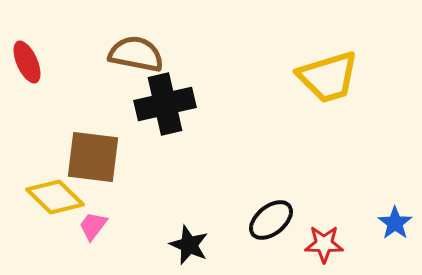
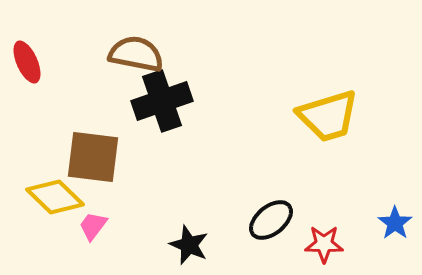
yellow trapezoid: moved 39 px down
black cross: moved 3 px left, 3 px up; rotated 6 degrees counterclockwise
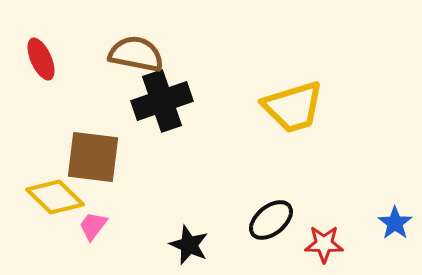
red ellipse: moved 14 px right, 3 px up
yellow trapezoid: moved 35 px left, 9 px up
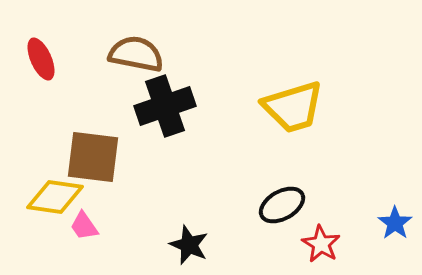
black cross: moved 3 px right, 5 px down
yellow diamond: rotated 36 degrees counterclockwise
black ellipse: moved 11 px right, 15 px up; rotated 9 degrees clockwise
pink trapezoid: moved 9 px left; rotated 72 degrees counterclockwise
red star: moved 3 px left; rotated 30 degrees clockwise
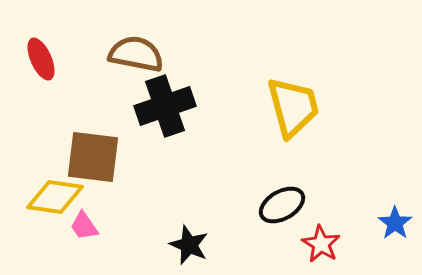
yellow trapezoid: rotated 88 degrees counterclockwise
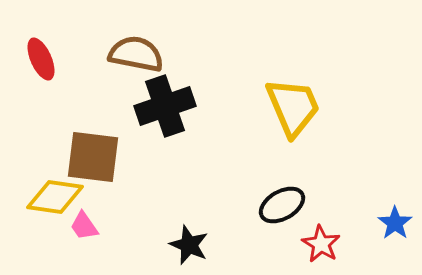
yellow trapezoid: rotated 8 degrees counterclockwise
